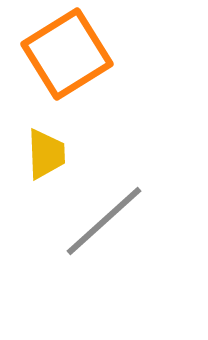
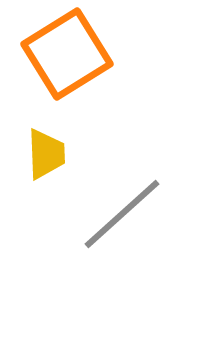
gray line: moved 18 px right, 7 px up
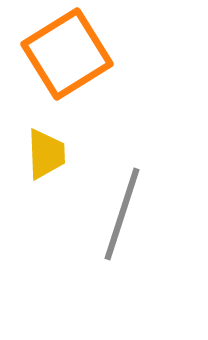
gray line: rotated 30 degrees counterclockwise
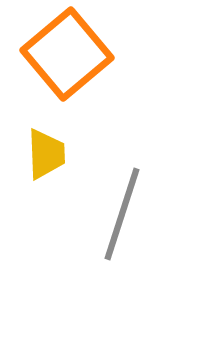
orange square: rotated 8 degrees counterclockwise
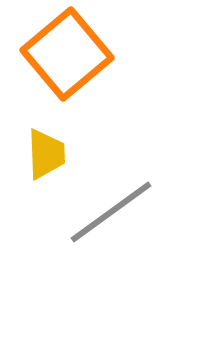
gray line: moved 11 px left, 2 px up; rotated 36 degrees clockwise
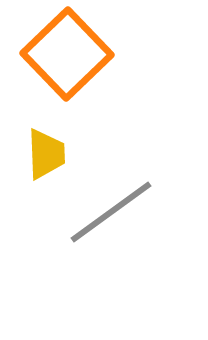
orange square: rotated 4 degrees counterclockwise
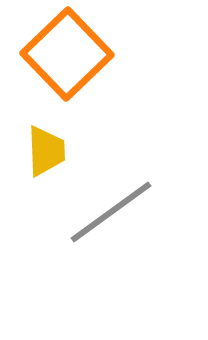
yellow trapezoid: moved 3 px up
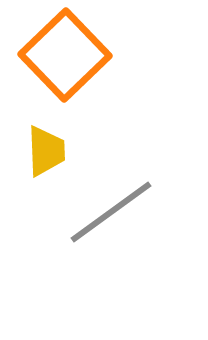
orange square: moved 2 px left, 1 px down
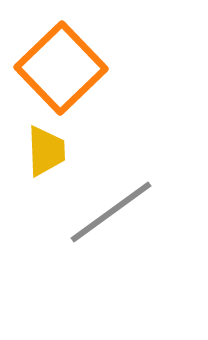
orange square: moved 4 px left, 13 px down
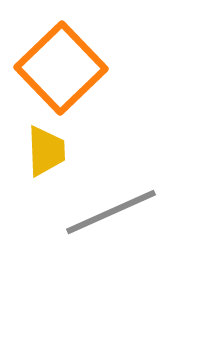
gray line: rotated 12 degrees clockwise
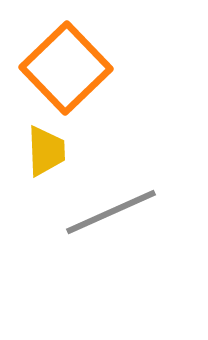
orange square: moved 5 px right
